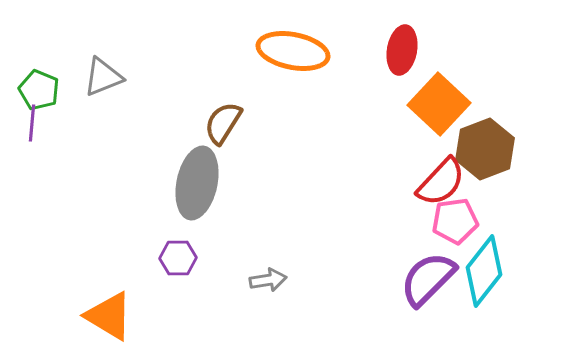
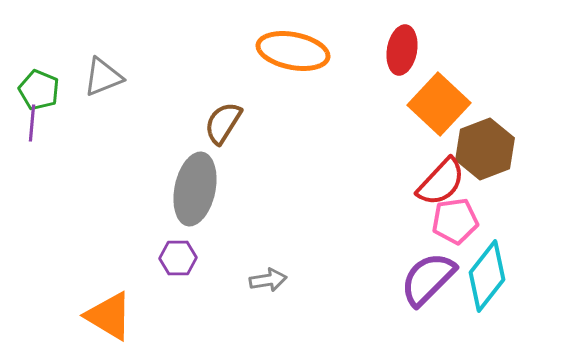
gray ellipse: moved 2 px left, 6 px down
cyan diamond: moved 3 px right, 5 px down
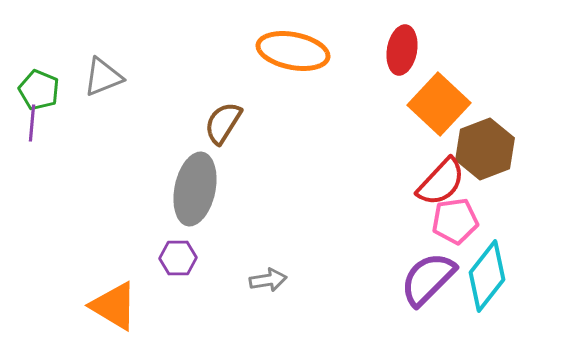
orange triangle: moved 5 px right, 10 px up
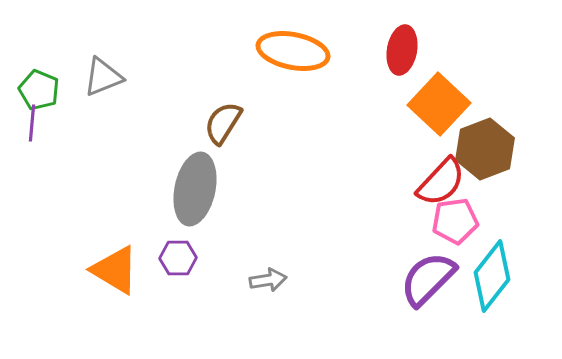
cyan diamond: moved 5 px right
orange triangle: moved 1 px right, 36 px up
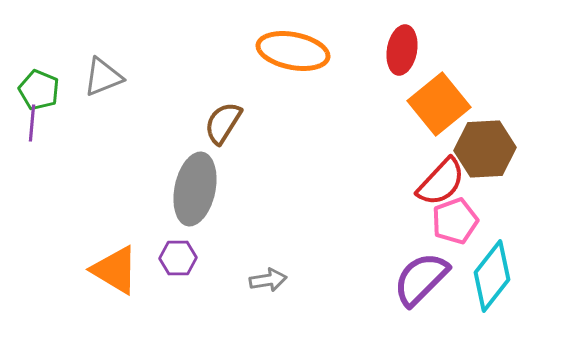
orange square: rotated 8 degrees clockwise
brown hexagon: rotated 18 degrees clockwise
pink pentagon: rotated 12 degrees counterclockwise
purple semicircle: moved 7 px left
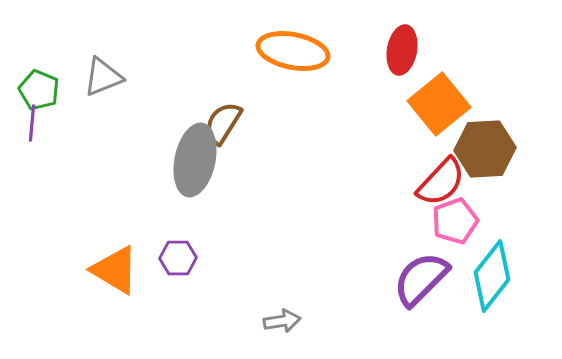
gray ellipse: moved 29 px up
gray arrow: moved 14 px right, 41 px down
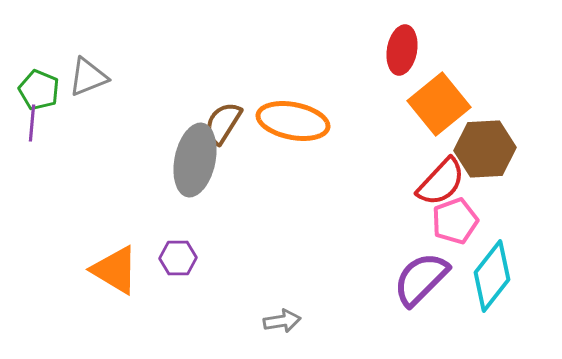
orange ellipse: moved 70 px down
gray triangle: moved 15 px left
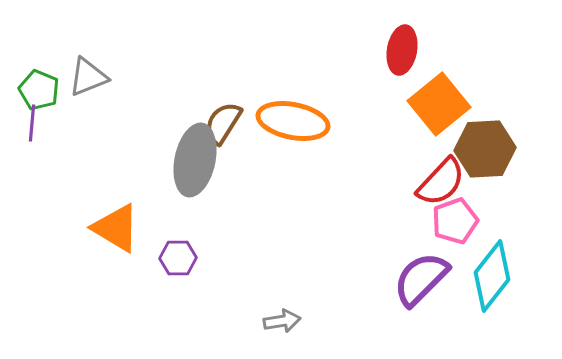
orange triangle: moved 1 px right, 42 px up
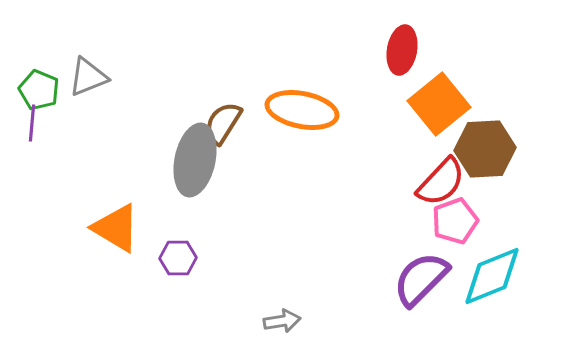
orange ellipse: moved 9 px right, 11 px up
cyan diamond: rotated 30 degrees clockwise
